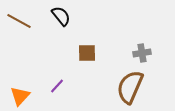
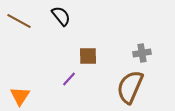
brown square: moved 1 px right, 3 px down
purple line: moved 12 px right, 7 px up
orange triangle: rotated 10 degrees counterclockwise
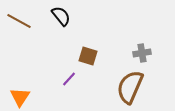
brown square: rotated 18 degrees clockwise
orange triangle: moved 1 px down
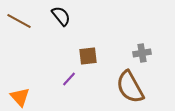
brown square: rotated 24 degrees counterclockwise
brown semicircle: rotated 52 degrees counterclockwise
orange triangle: rotated 15 degrees counterclockwise
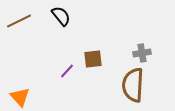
brown line: rotated 55 degrees counterclockwise
brown square: moved 5 px right, 3 px down
purple line: moved 2 px left, 8 px up
brown semicircle: moved 3 px right, 2 px up; rotated 32 degrees clockwise
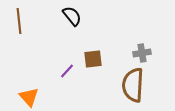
black semicircle: moved 11 px right
brown line: rotated 70 degrees counterclockwise
orange triangle: moved 9 px right
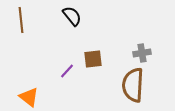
brown line: moved 2 px right, 1 px up
orange triangle: rotated 10 degrees counterclockwise
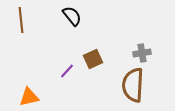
brown square: rotated 18 degrees counterclockwise
orange triangle: rotated 50 degrees counterclockwise
